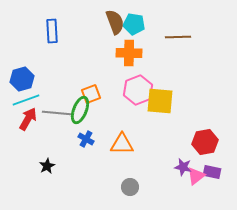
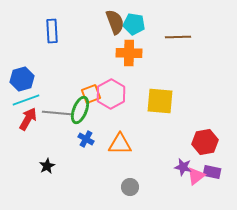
pink hexagon: moved 27 px left, 4 px down; rotated 8 degrees counterclockwise
orange triangle: moved 2 px left
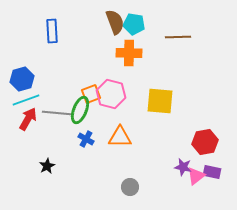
pink hexagon: rotated 16 degrees counterclockwise
orange triangle: moved 7 px up
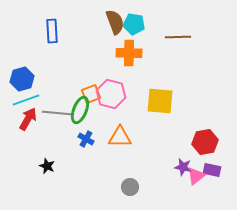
black star: rotated 21 degrees counterclockwise
purple rectangle: moved 2 px up
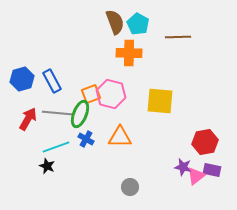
cyan pentagon: moved 4 px right; rotated 20 degrees clockwise
blue rectangle: moved 50 px down; rotated 25 degrees counterclockwise
cyan line: moved 30 px right, 47 px down
green ellipse: moved 4 px down
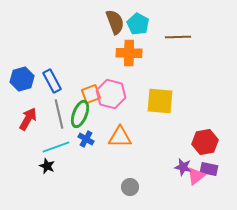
gray line: moved 2 px right, 1 px down; rotated 72 degrees clockwise
purple rectangle: moved 3 px left, 1 px up
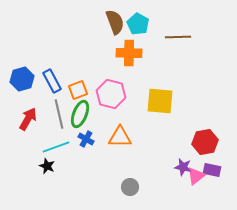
orange square: moved 13 px left, 4 px up
purple rectangle: moved 3 px right, 1 px down
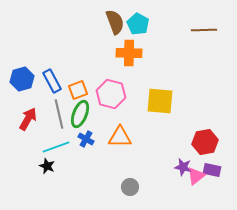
brown line: moved 26 px right, 7 px up
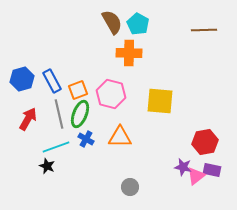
brown semicircle: moved 3 px left; rotated 10 degrees counterclockwise
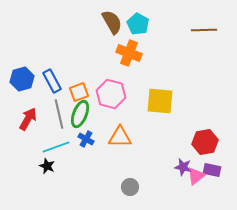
orange cross: rotated 20 degrees clockwise
orange square: moved 1 px right, 2 px down
